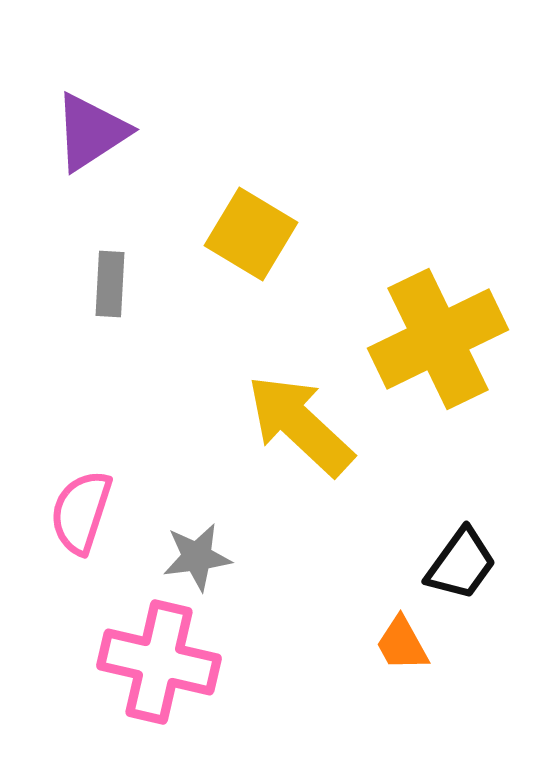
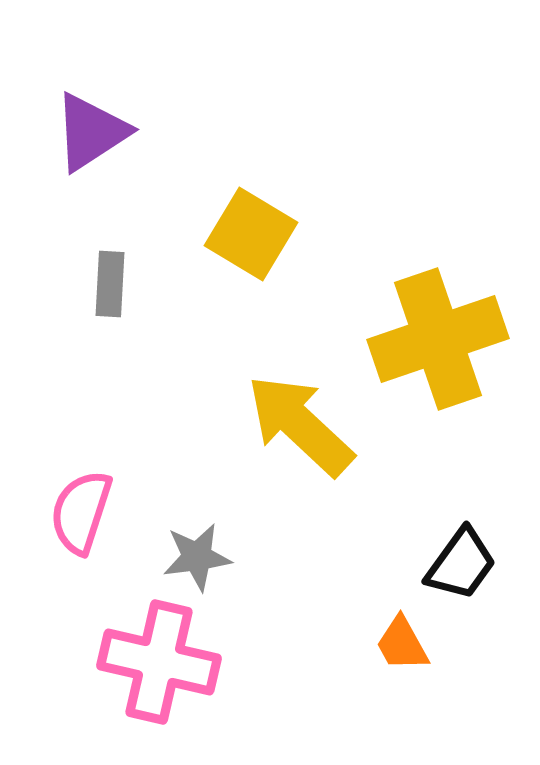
yellow cross: rotated 7 degrees clockwise
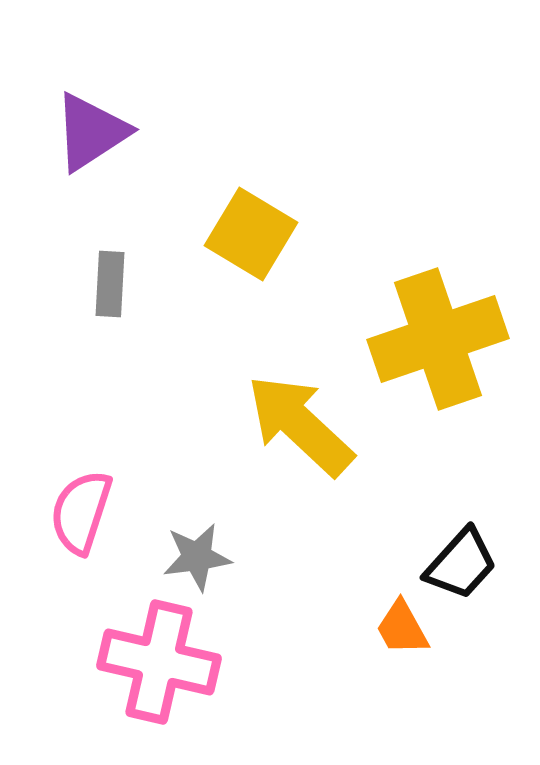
black trapezoid: rotated 6 degrees clockwise
orange trapezoid: moved 16 px up
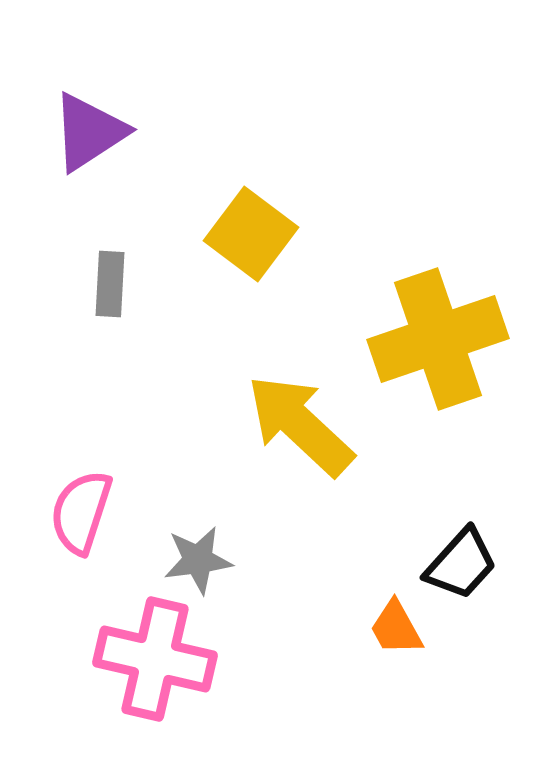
purple triangle: moved 2 px left
yellow square: rotated 6 degrees clockwise
gray star: moved 1 px right, 3 px down
orange trapezoid: moved 6 px left
pink cross: moved 4 px left, 3 px up
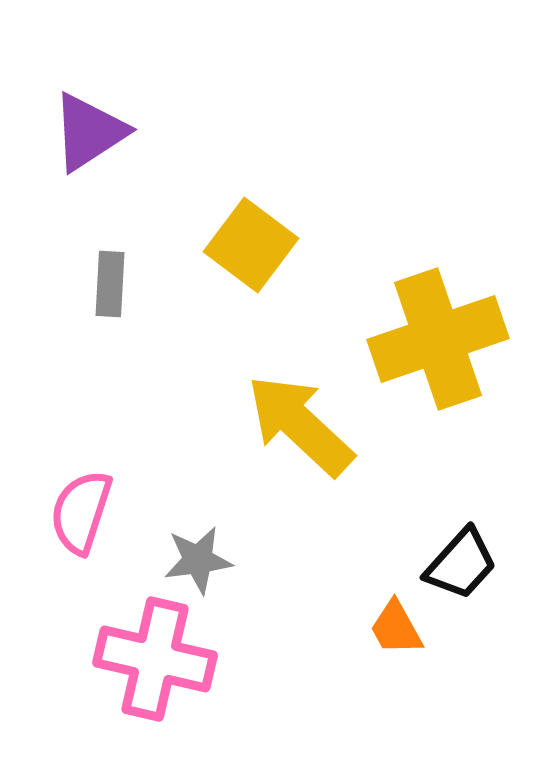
yellow square: moved 11 px down
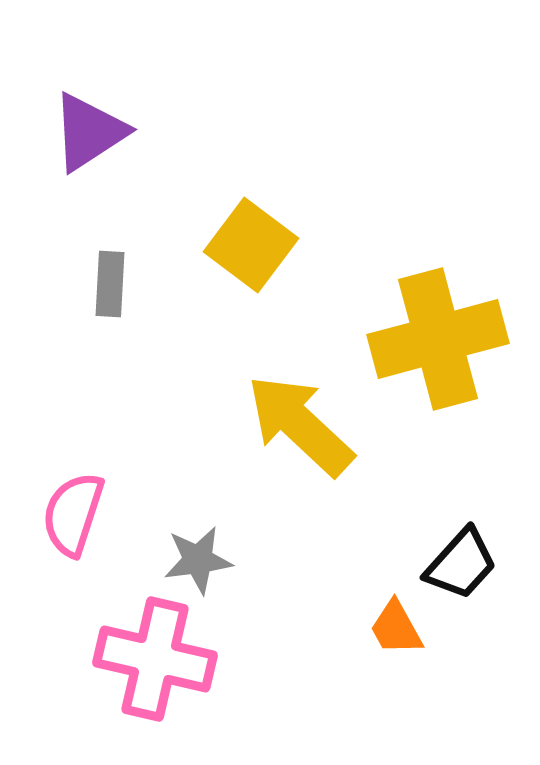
yellow cross: rotated 4 degrees clockwise
pink semicircle: moved 8 px left, 2 px down
